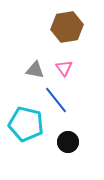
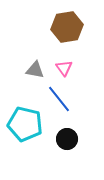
blue line: moved 3 px right, 1 px up
cyan pentagon: moved 1 px left
black circle: moved 1 px left, 3 px up
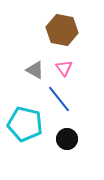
brown hexagon: moved 5 px left, 3 px down; rotated 20 degrees clockwise
gray triangle: rotated 18 degrees clockwise
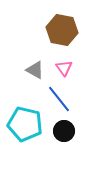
black circle: moved 3 px left, 8 px up
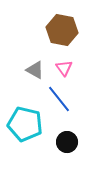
black circle: moved 3 px right, 11 px down
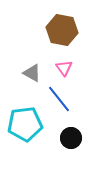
gray triangle: moved 3 px left, 3 px down
cyan pentagon: rotated 20 degrees counterclockwise
black circle: moved 4 px right, 4 px up
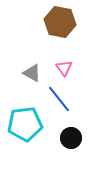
brown hexagon: moved 2 px left, 8 px up
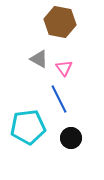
gray triangle: moved 7 px right, 14 px up
blue line: rotated 12 degrees clockwise
cyan pentagon: moved 3 px right, 3 px down
